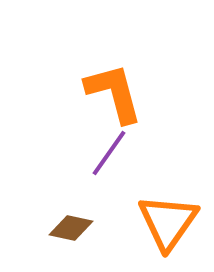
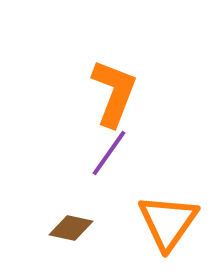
orange L-shape: rotated 36 degrees clockwise
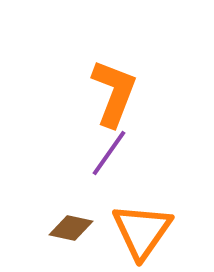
orange triangle: moved 26 px left, 9 px down
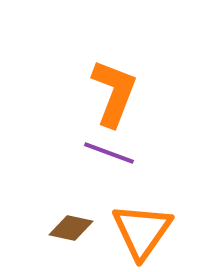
purple line: rotated 75 degrees clockwise
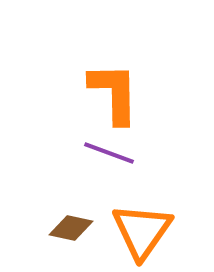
orange L-shape: rotated 22 degrees counterclockwise
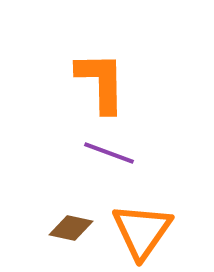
orange L-shape: moved 13 px left, 11 px up
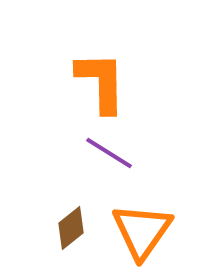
purple line: rotated 12 degrees clockwise
brown diamond: rotated 51 degrees counterclockwise
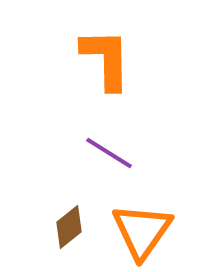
orange L-shape: moved 5 px right, 23 px up
brown diamond: moved 2 px left, 1 px up
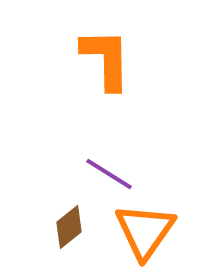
purple line: moved 21 px down
orange triangle: moved 3 px right
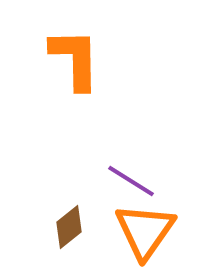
orange L-shape: moved 31 px left
purple line: moved 22 px right, 7 px down
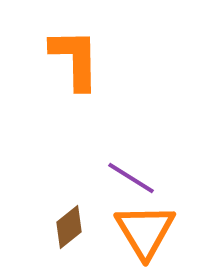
purple line: moved 3 px up
orange triangle: rotated 6 degrees counterclockwise
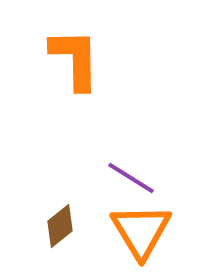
brown diamond: moved 9 px left, 1 px up
orange triangle: moved 4 px left
